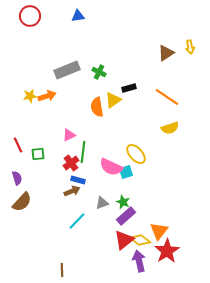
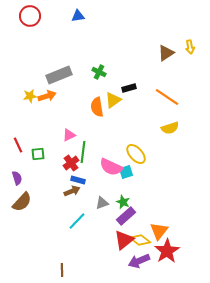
gray rectangle: moved 8 px left, 5 px down
purple arrow: rotated 100 degrees counterclockwise
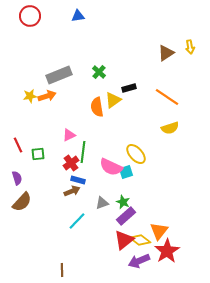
green cross: rotated 16 degrees clockwise
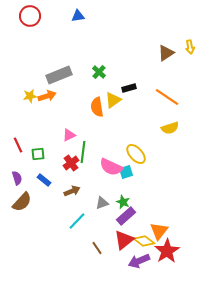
blue rectangle: moved 34 px left; rotated 24 degrees clockwise
yellow diamond: moved 4 px right, 1 px down
brown line: moved 35 px right, 22 px up; rotated 32 degrees counterclockwise
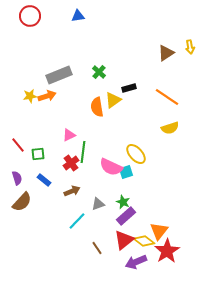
red line: rotated 14 degrees counterclockwise
gray triangle: moved 4 px left, 1 px down
purple arrow: moved 3 px left, 1 px down
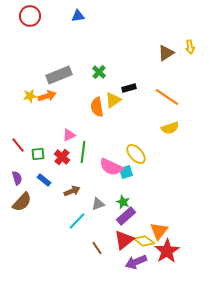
red cross: moved 9 px left, 6 px up; rotated 14 degrees counterclockwise
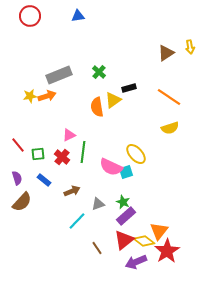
orange line: moved 2 px right
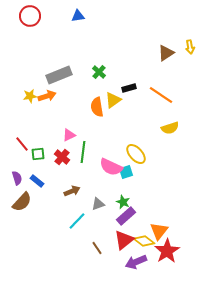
orange line: moved 8 px left, 2 px up
red line: moved 4 px right, 1 px up
blue rectangle: moved 7 px left, 1 px down
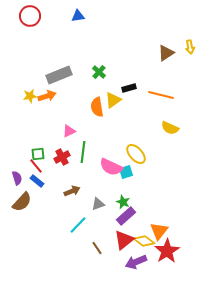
orange line: rotated 20 degrees counterclockwise
yellow semicircle: rotated 42 degrees clockwise
pink triangle: moved 4 px up
red line: moved 14 px right, 22 px down
red cross: rotated 21 degrees clockwise
cyan line: moved 1 px right, 4 px down
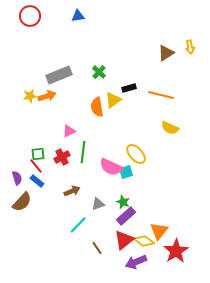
red star: moved 9 px right
